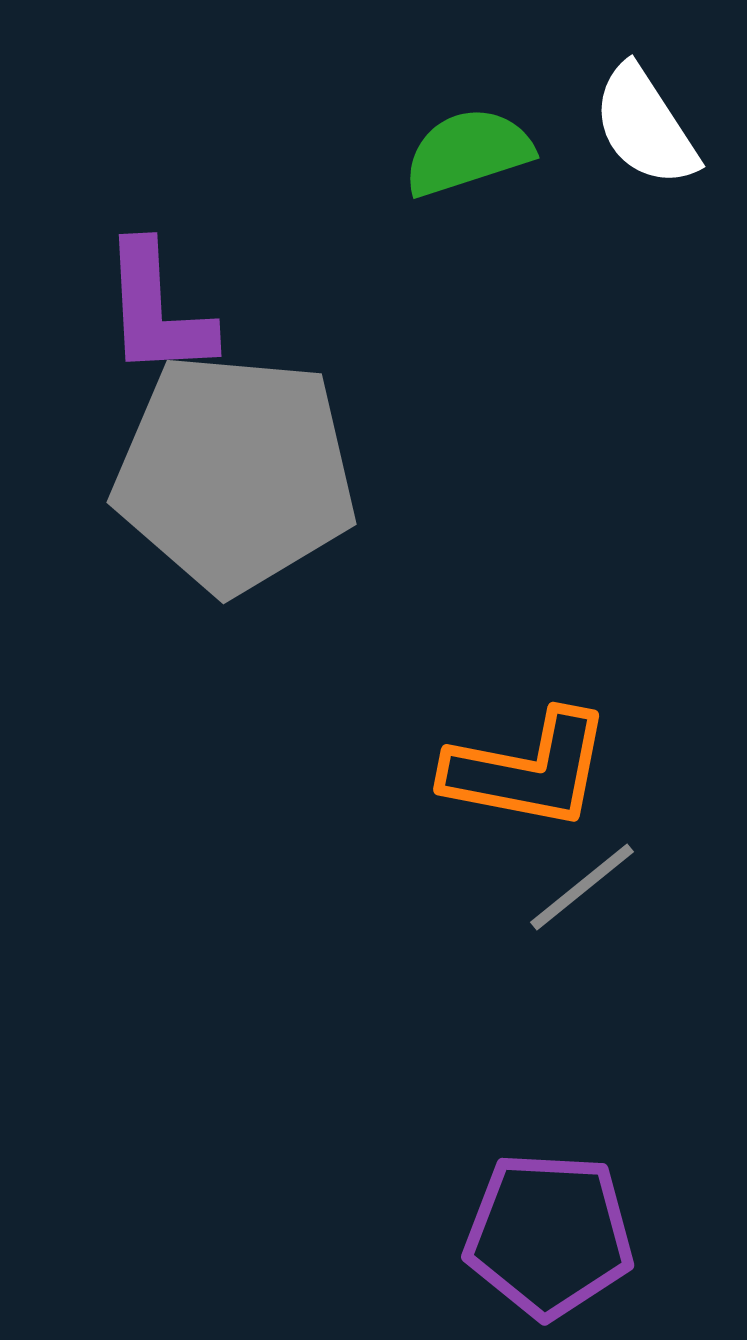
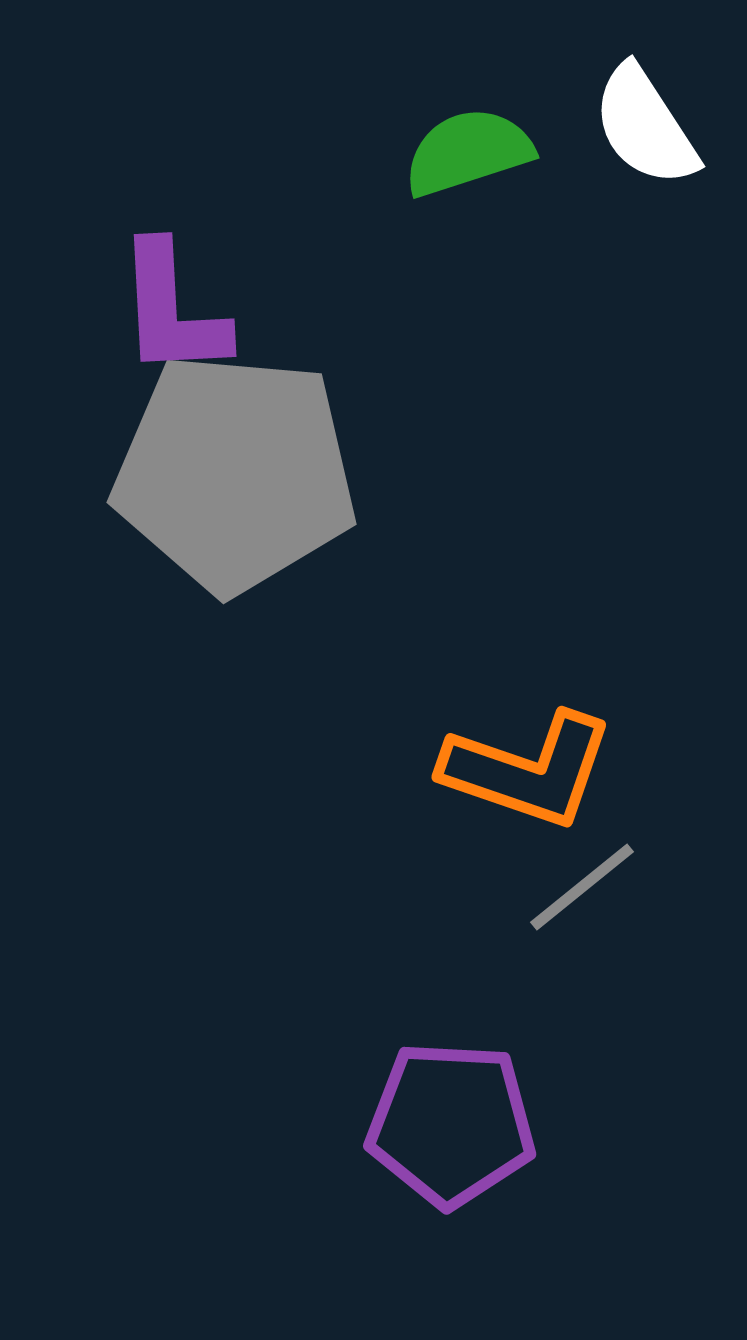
purple L-shape: moved 15 px right
orange L-shape: rotated 8 degrees clockwise
purple pentagon: moved 98 px left, 111 px up
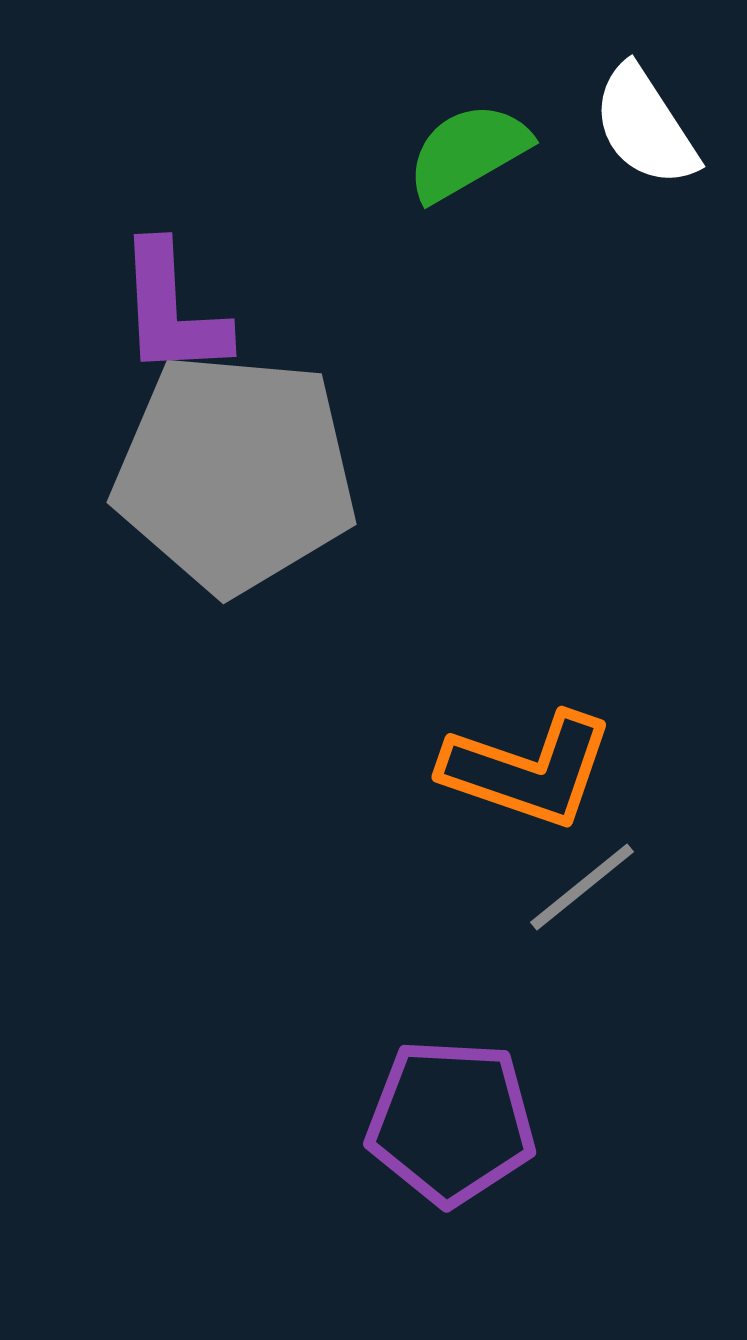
green semicircle: rotated 12 degrees counterclockwise
purple pentagon: moved 2 px up
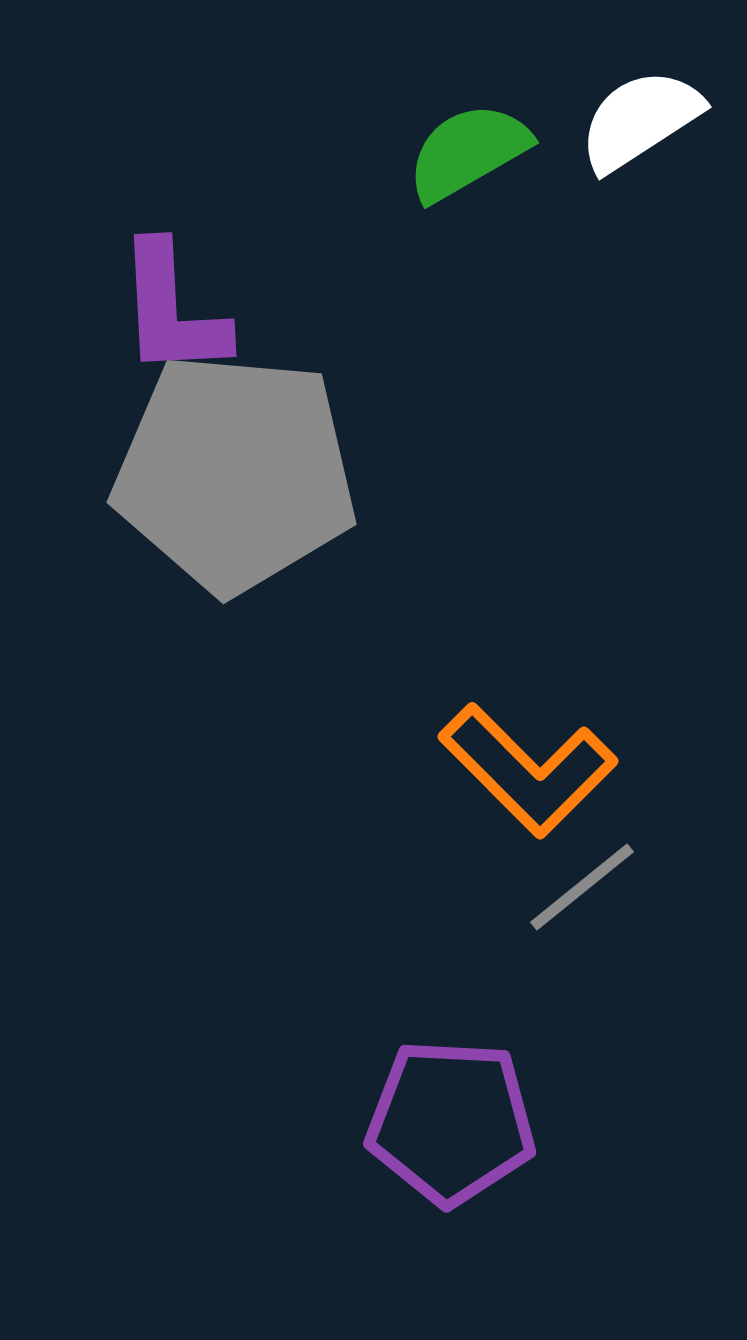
white semicircle: moved 5 px left, 6 px up; rotated 90 degrees clockwise
orange L-shape: rotated 26 degrees clockwise
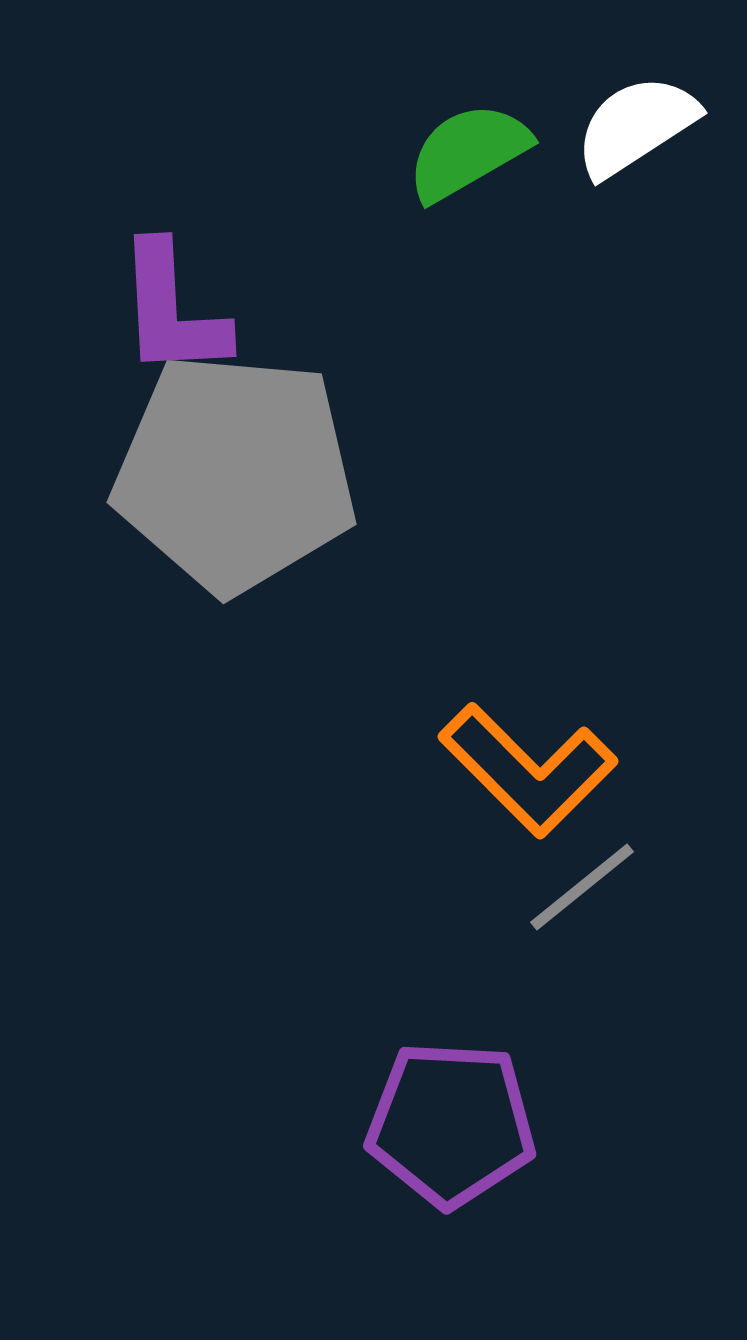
white semicircle: moved 4 px left, 6 px down
purple pentagon: moved 2 px down
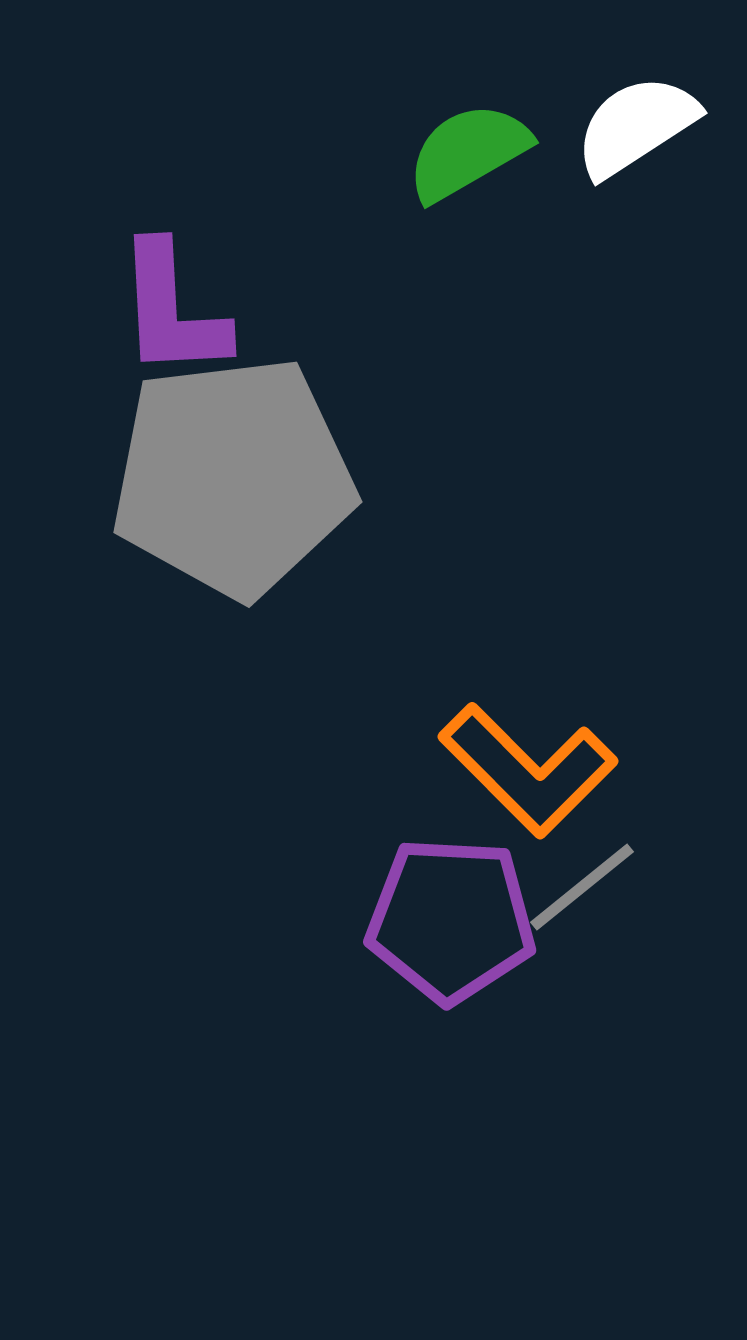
gray pentagon: moved 2 px left, 4 px down; rotated 12 degrees counterclockwise
purple pentagon: moved 204 px up
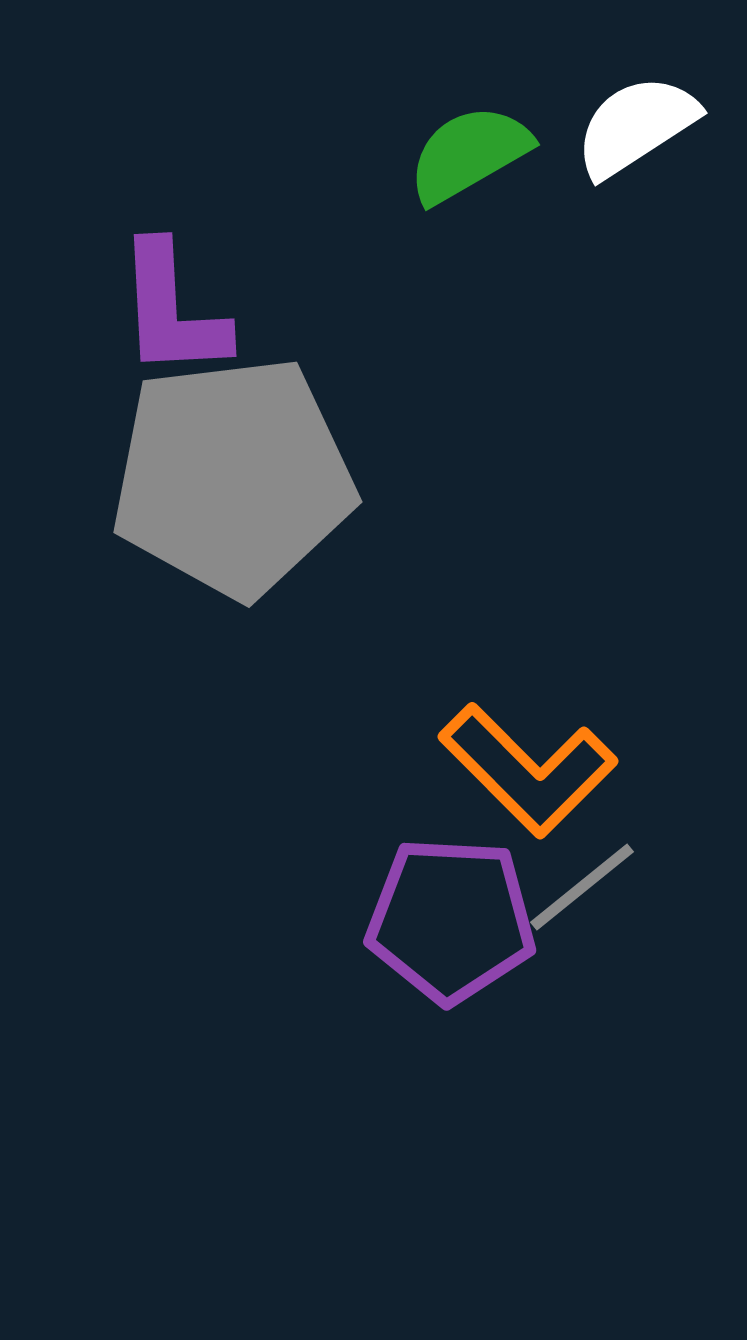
green semicircle: moved 1 px right, 2 px down
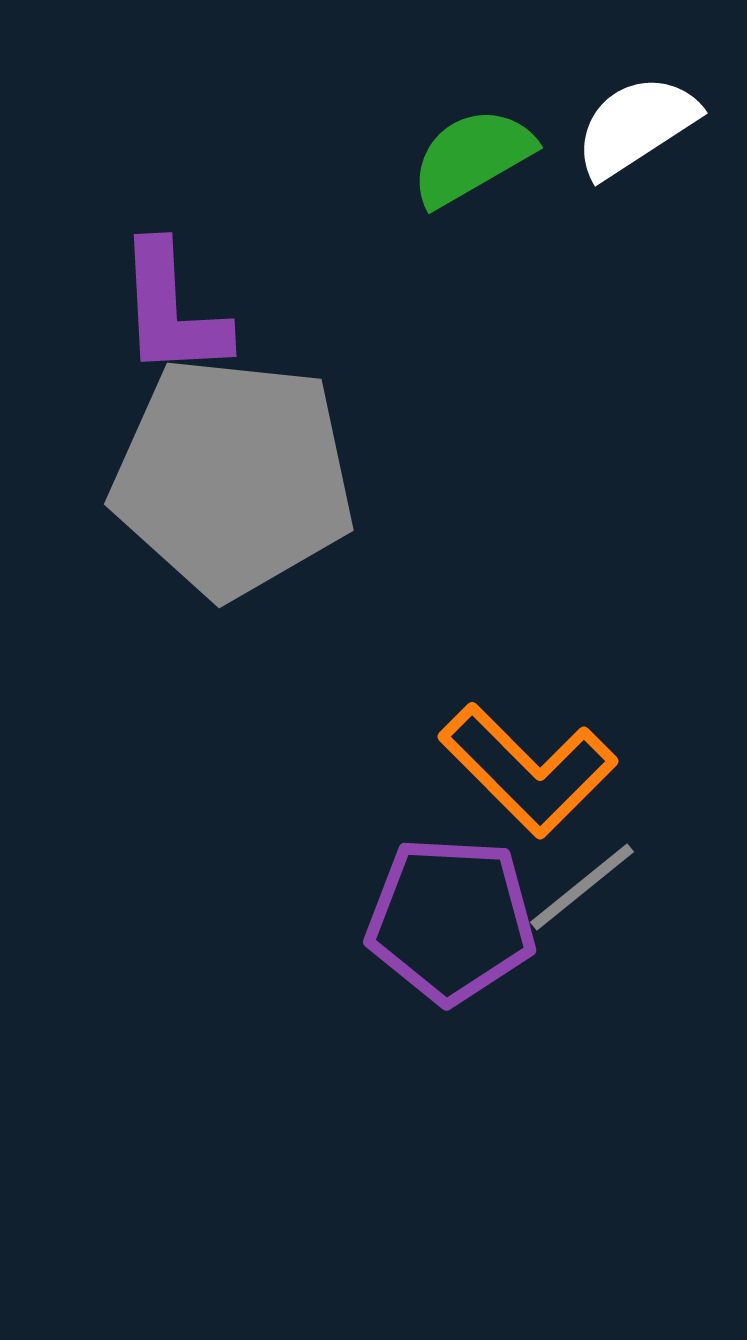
green semicircle: moved 3 px right, 3 px down
gray pentagon: rotated 13 degrees clockwise
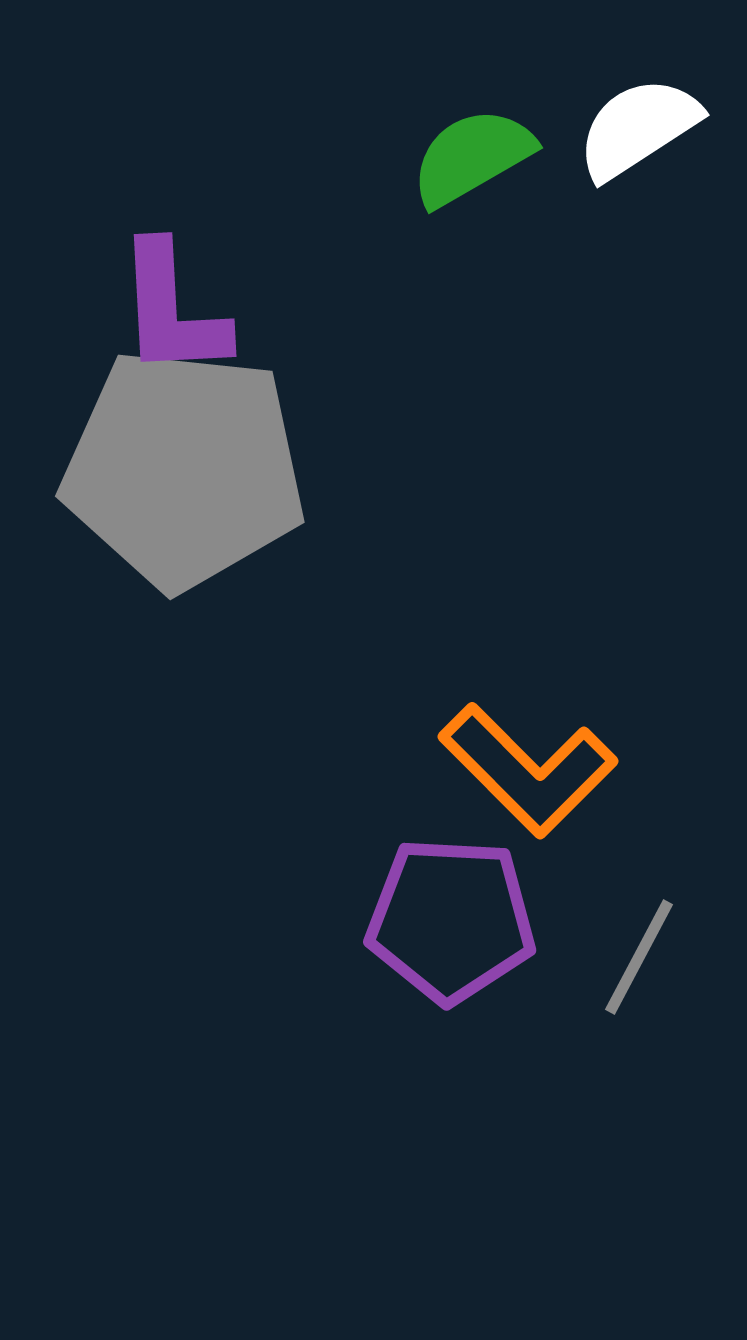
white semicircle: moved 2 px right, 2 px down
gray pentagon: moved 49 px left, 8 px up
gray line: moved 57 px right, 70 px down; rotated 23 degrees counterclockwise
